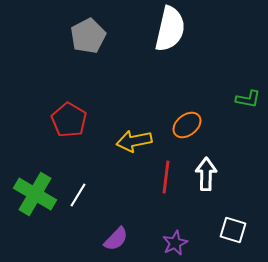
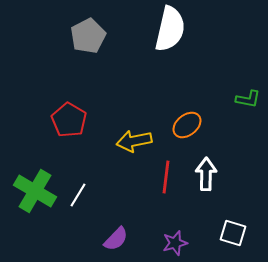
green cross: moved 3 px up
white square: moved 3 px down
purple star: rotated 10 degrees clockwise
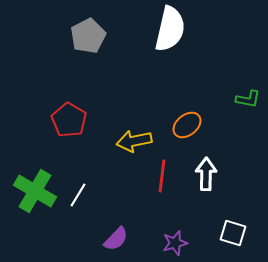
red line: moved 4 px left, 1 px up
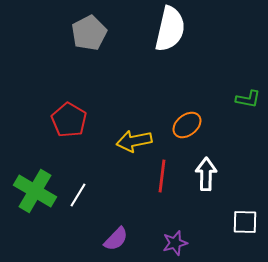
gray pentagon: moved 1 px right, 3 px up
white square: moved 12 px right, 11 px up; rotated 16 degrees counterclockwise
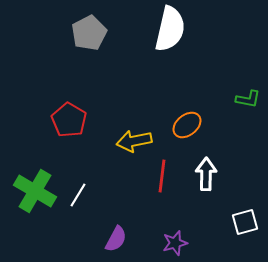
white square: rotated 16 degrees counterclockwise
purple semicircle: rotated 16 degrees counterclockwise
